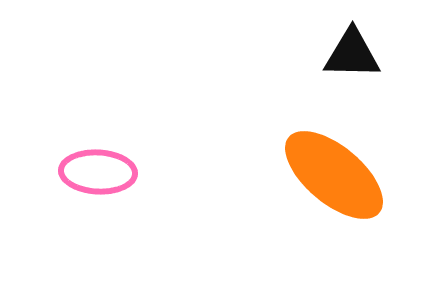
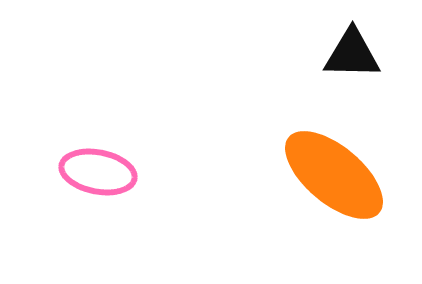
pink ellipse: rotated 8 degrees clockwise
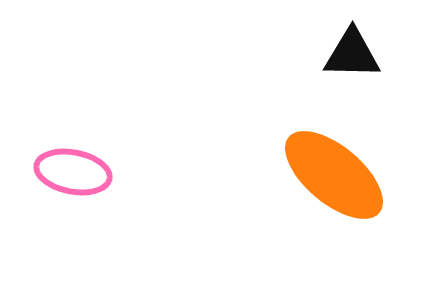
pink ellipse: moved 25 px left
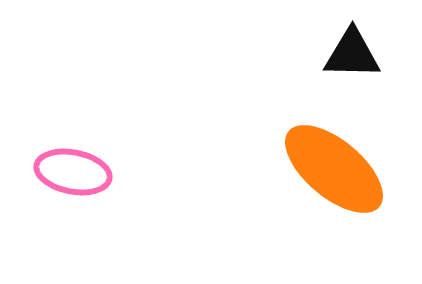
orange ellipse: moved 6 px up
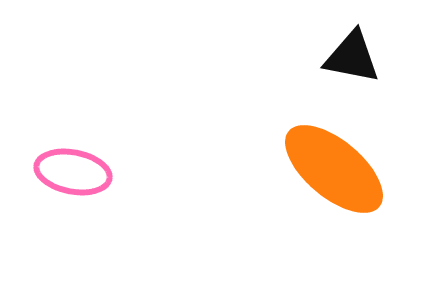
black triangle: moved 3 px down; rotated 10 degrees clockwise
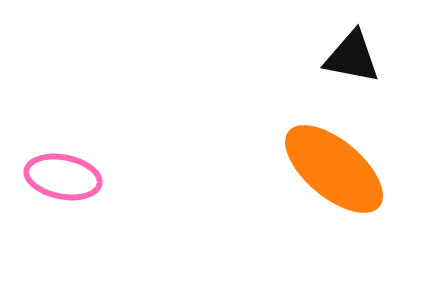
pink ellipse: moved 10 px left, 5 px down
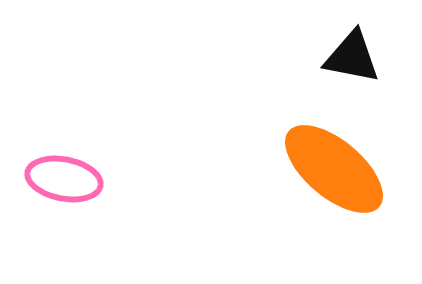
pink ellipse: moved 1 px right, 2 px down
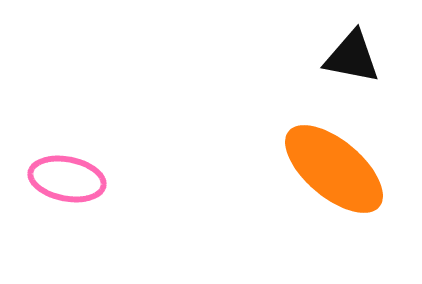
pink ellipse: moved 3 px right
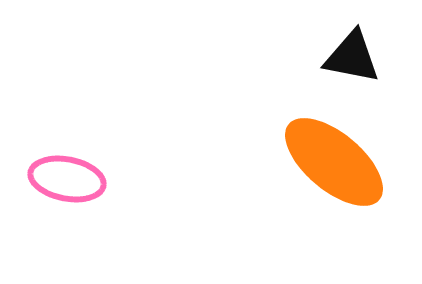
orange ellipse: moved 7 px up
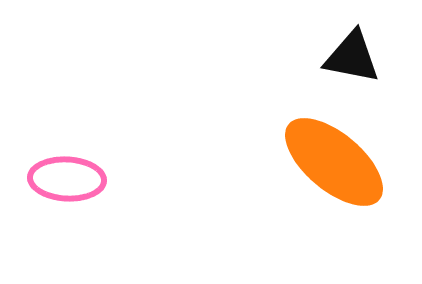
pink ellipse: rotated 8 degrees counterclockwise
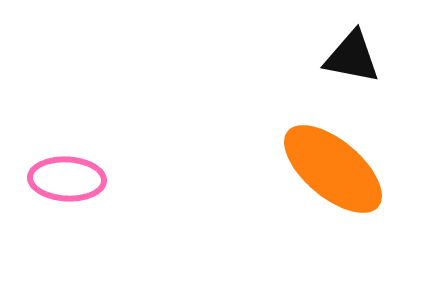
orange ellipse: moved 1 px left, 7 px down
